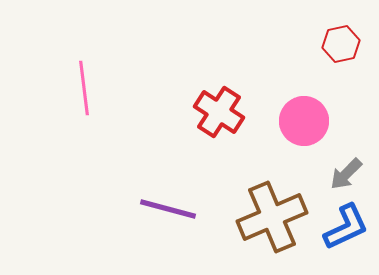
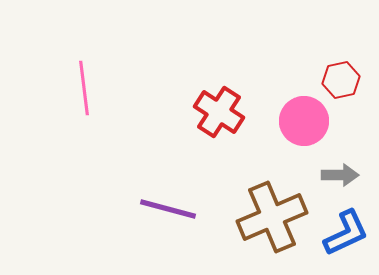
red hexagon: moved 36 px down
gray arrow: moved 6 px left, 1 px down; rotated 135 degrees counterclockwise
blue L-shape: moved 6 px down
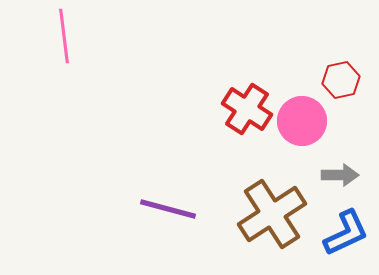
pink line: moved 20 px left, 52 px up
red cross: moved 28 px right, 3 px up
pink circle: moved 2 px left
brown cross: moved 3 px up; rotated 10 degrees counterclockwise
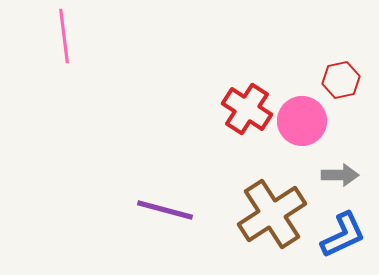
purple line: moved 3 px left, 1 px down
blue L-shape: moved 3 px left, 2 px down
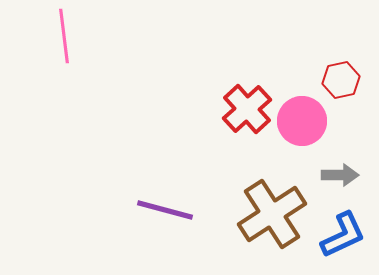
red cross: rotated 15 degrees clockwise
